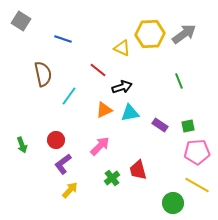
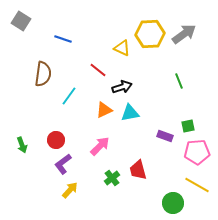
brown semicircle: rotated 20 degrees clockwise
purple rectangle: moved 5 px right, 11 px down; rotated 14 degrees counterclockwise
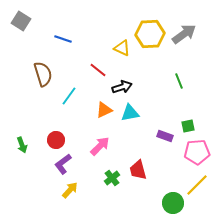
brown semicircle: rotated 25 degrees counterclockwise
yellow line: rotated 75 degrees counterclockwise
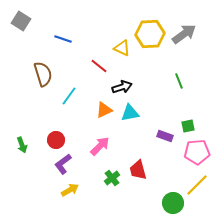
red line: moved 1 px right, 4 px up
yellow arrow: rotated 18 degrees clockwise
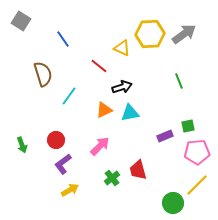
blue line: rotated 36 degrees clockwise
purple rectangle: rotated 42 degrees counterclockwise
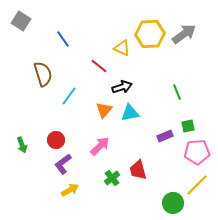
green line: moved 2 px left, 11 px down
orange triangle: rotated 24 degrees counterclockwise
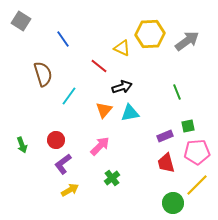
gray arrow: moved 3 px right, 7 px down
red trapezoid: moved 28 px right, 7 px up
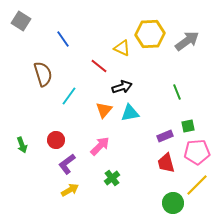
purple L-shape: moved 4 px right
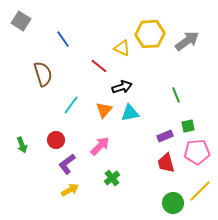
green line: moved 1 px left, 3 px down
cyan line: moved 2 px right, 9 px down
yellow line: moved 3 px right, 6 px down
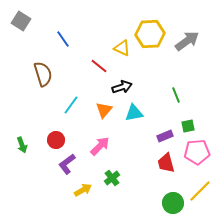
cyan triangle: moved 4 px right
yellow arrow: moved 13 px right
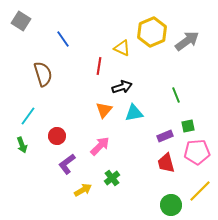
yellow hexagon: moved 2 px right, 2 px up; rotated 20 degrees counterclockwise
red line: rotated 60 degrees clockwise
cyan line: moved 43 px left, 11 px down
red circle: moved 1 px right, 4 px up
green circle: moved 2 px left, 2 px down
